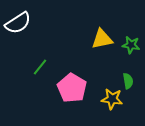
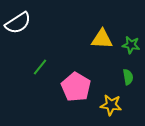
yellow triangle: rotated 15 degrees clockwise
green semicircle: moved 4 px up
pink pentagon: moved 4 px right, 1 px up
yellow star: moved 1 px left, 6 px down
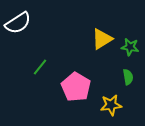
yellow triangle: rotated 35 degrees counterclockwise
green star: moved 1 px left, 2 px down
yellow star: rotated 15 degrees counterclockwise
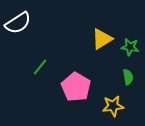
yellow star: moved 2 px right, 1 px down
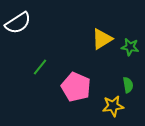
green semicircle: moved 8 px down
pink pentagon: rotated 8 degrees counterclockwise
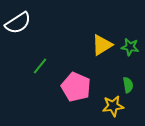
yellow triangle: moved 6 px down
green line: moved 1 px up
